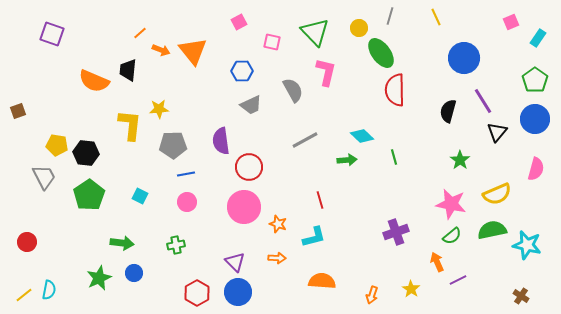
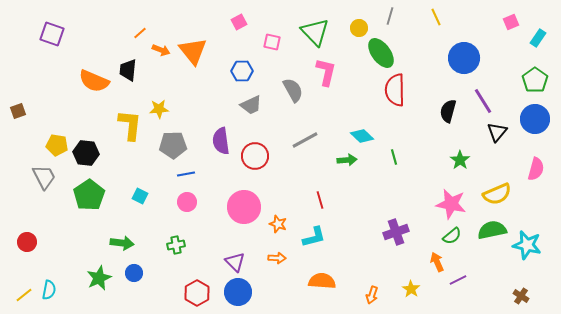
red circle at (249, 167): moved 6 px right, 11 px up
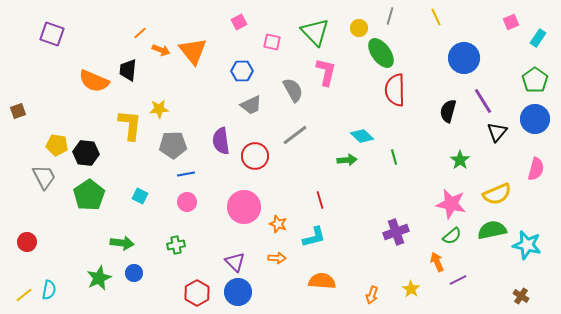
gray line at (305, 140): moved 10 px left, 5 px up; rotated 8 degrees counterclockwise
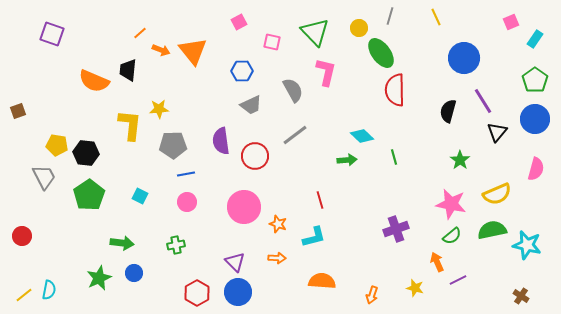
cyan rectangle at (538, 38): moved 3 px left, 1 px down
purple cross at (396, 232): moved 3 px up
red circle at (27, 242): moved 5 px left, 6 px up
yellow star at (411, 289): moved 4 px right, 1 px up; rotated 18 degrees counterclockwise
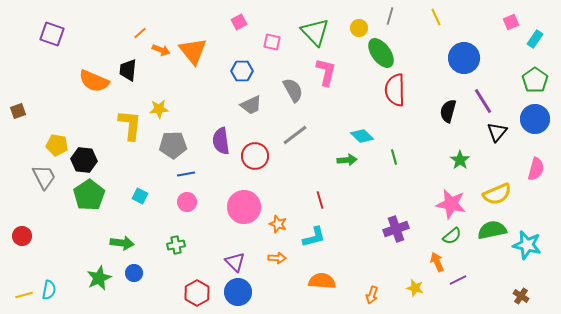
black hexagon at (86, 153): moved 2 px left, 7 px down
yellow line at (24, 295): rotated 24 degrees clockwise
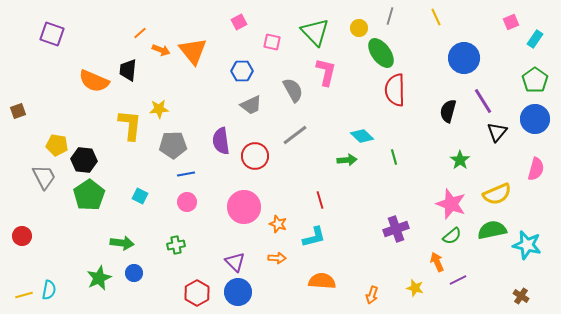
pink star at (451, 204): rotated 8 degrees clockwise
